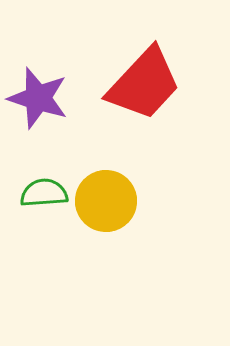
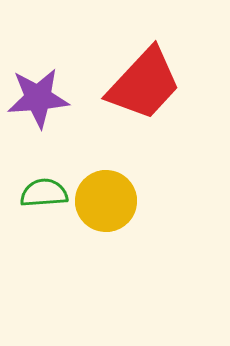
purple star: rotated 22 degrees counterclockwise
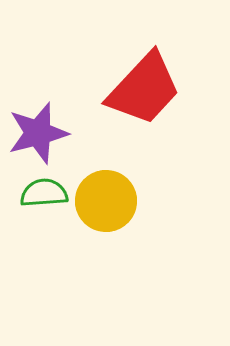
red trapezoid: moved 5 px down
purple star: moved 35 px down; rotated 10 degrees counterclockwise
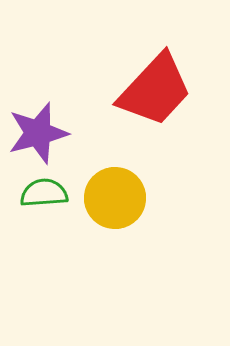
red trapezoid: moved 11 px right, 1 px down
yellow circle: moved 9 px right, 3 px up
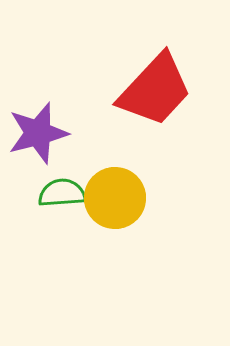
green semicircle: moved 18 px right
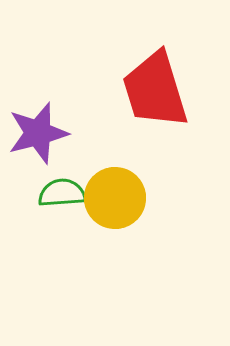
red trapezoid: rotated 120 degrees clockwise
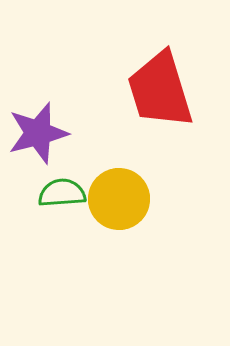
red trapezoid: moved 5 px right
yellow circle: moved 4 px right, 1 px down
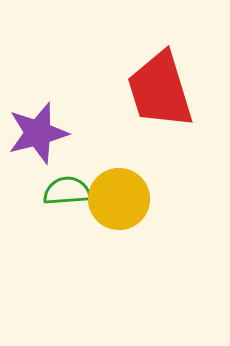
green semicircle: moved 5 px right, 2 px up
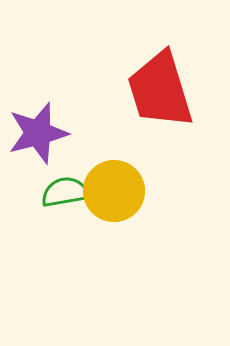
green semicircle: moved 2 px left, 1 px down; rotated 6 degrees counterclockwise
yellow circle: moved 5 px left, 8 px up
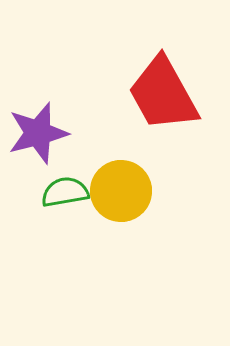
red trapezoid: moved 3 px right, 4 px down; rotated 12 degrees counterclockwise
yellow circle: moved 7 px right
